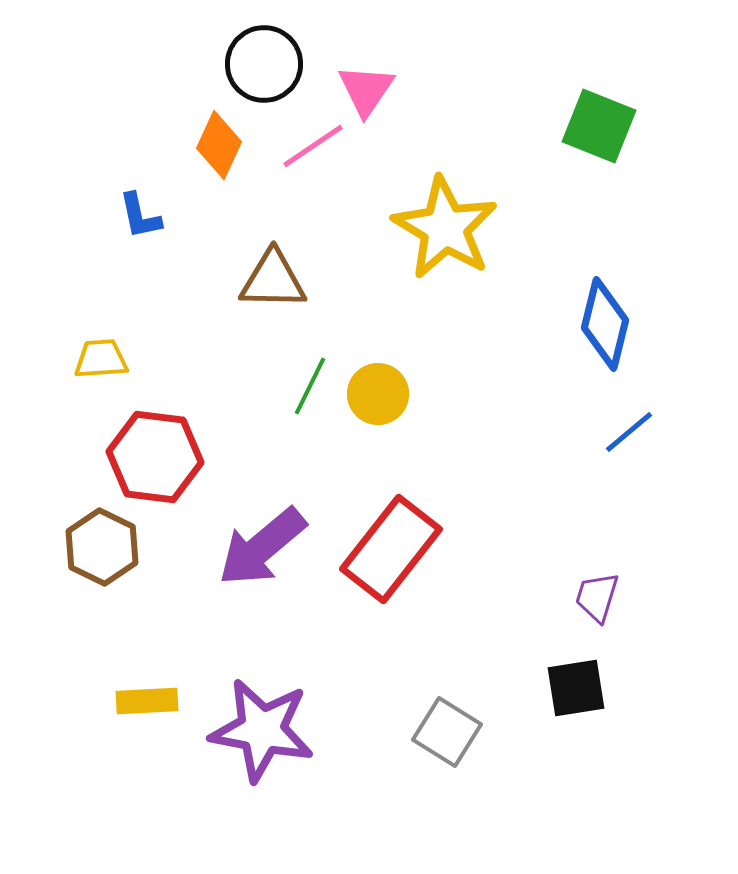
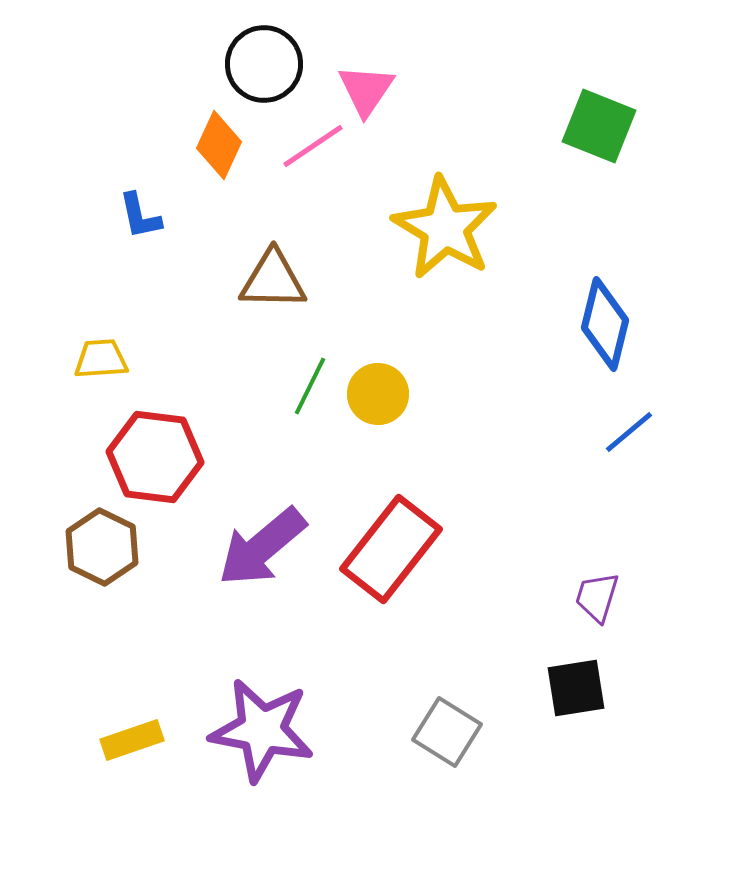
yellow rectangle: moved 15 px left, 39 px down; rotated 16 degrees counterclockwise
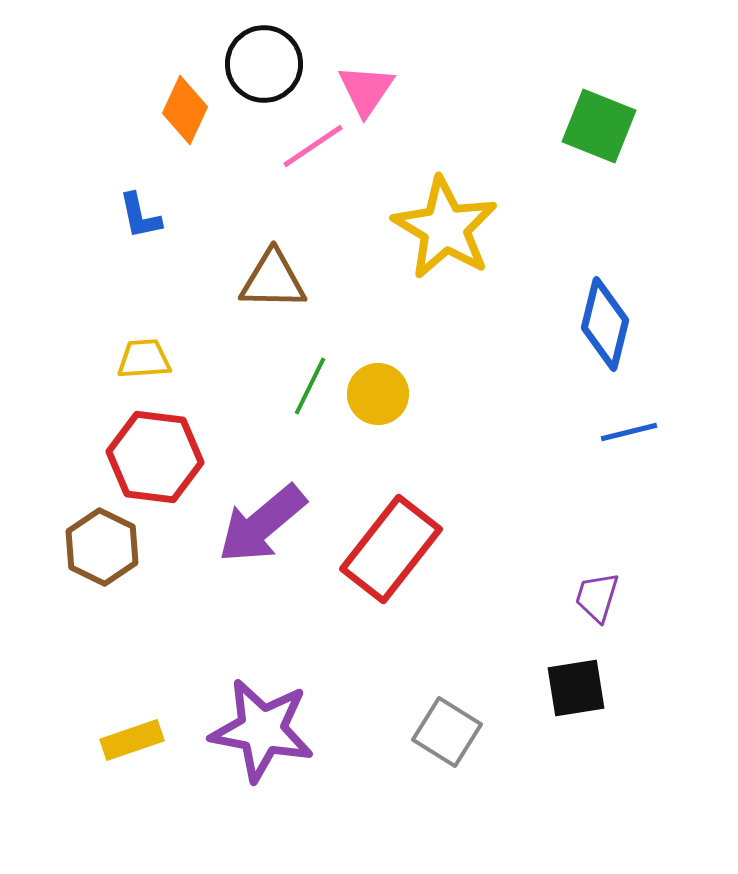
orange diamond: moved 34 px left, 35 px up
yellow trapezoid: moved 43 px right
blue line: rotated 26 degrees clockwise
purple arrow: moved 23 px up
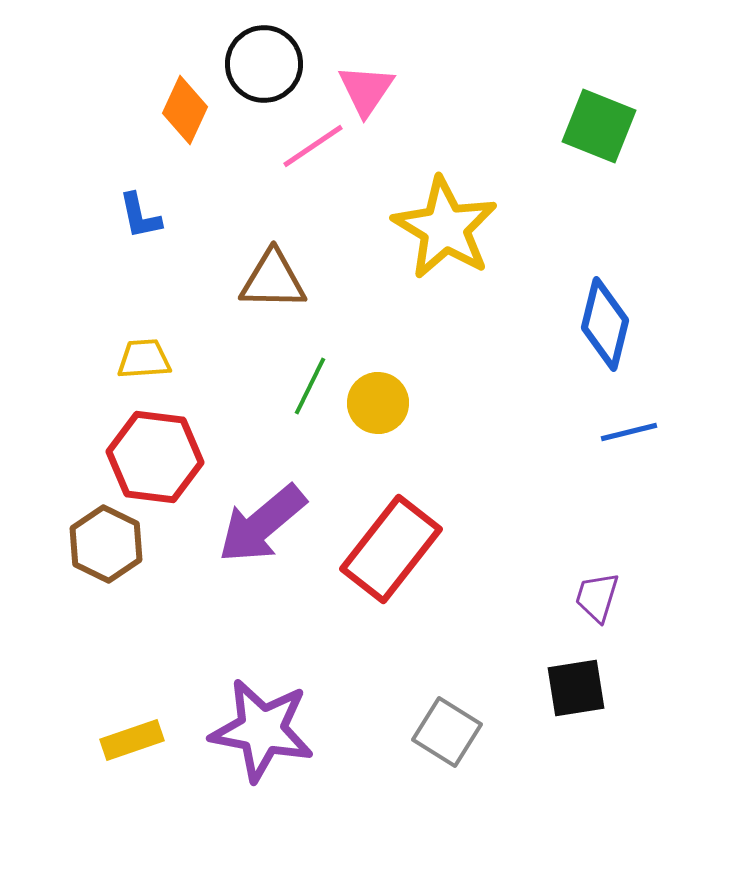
yellow circle: moved 9 px down
brown hexagon: moved 4 px right, 3 px up
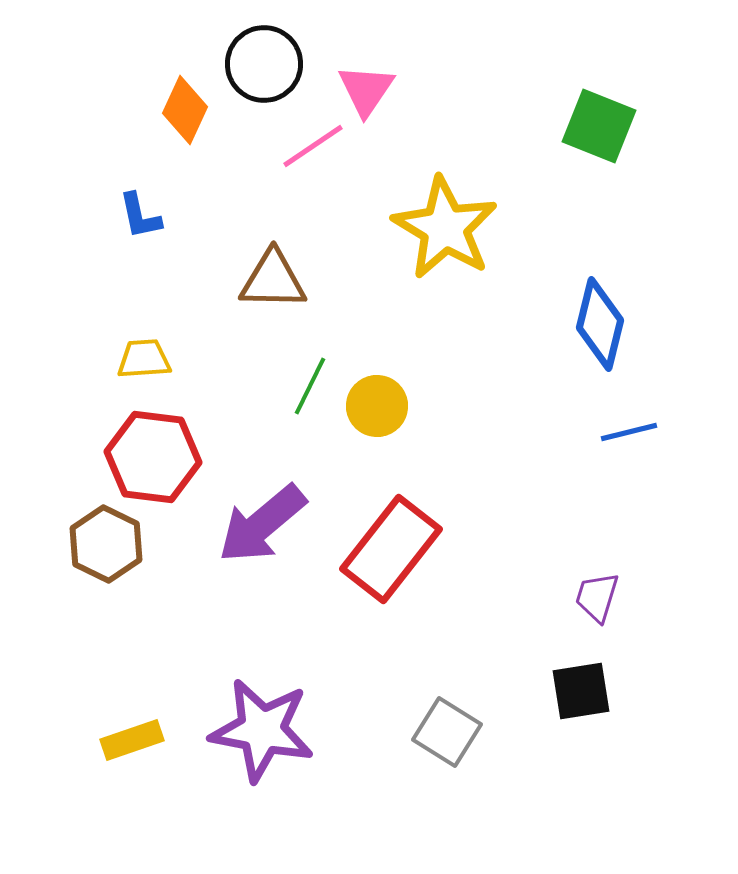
blue diamond: moved 5 px left
yellow circle: moved 1 px left, 3 px down
red hexagon: moved 2 px left
black square: moved 5 px right, 3 px down
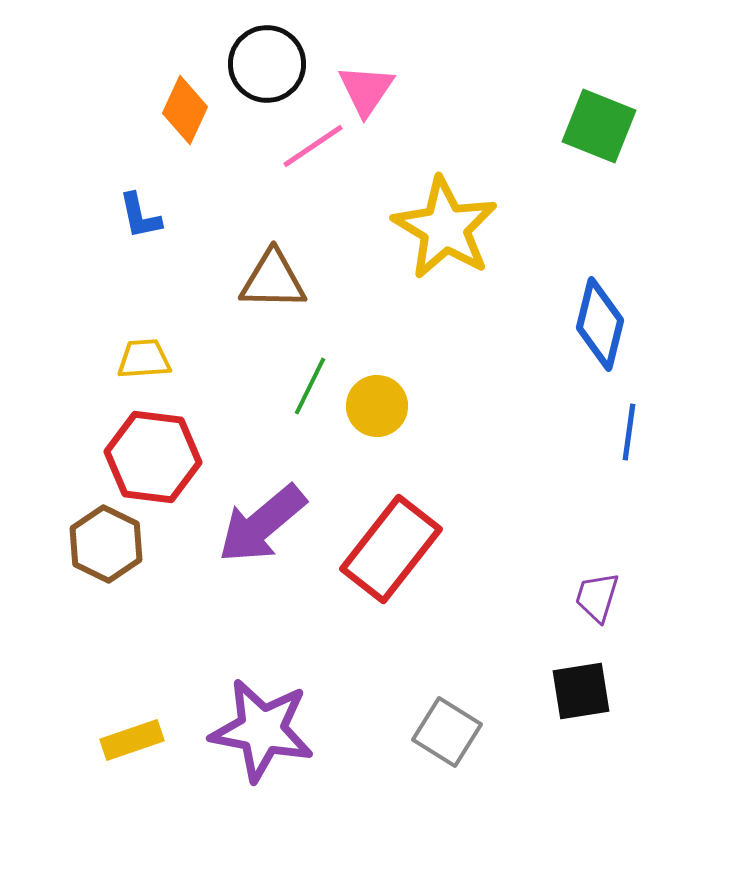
black circle: moved 3 px right
blue line: rotated 68 degrees counterclockwise
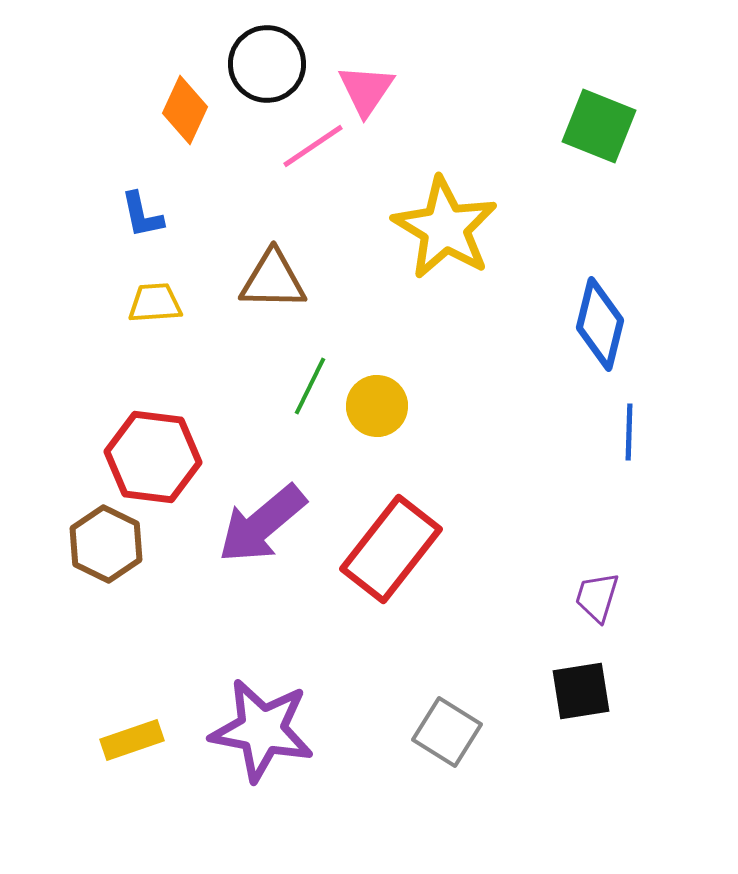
blue L-shape: moved 2 px right, 1 px up
yellow trapezoid: moved 11 px right, 56 px up
blue line: rotated 6 degrees counterclockwise
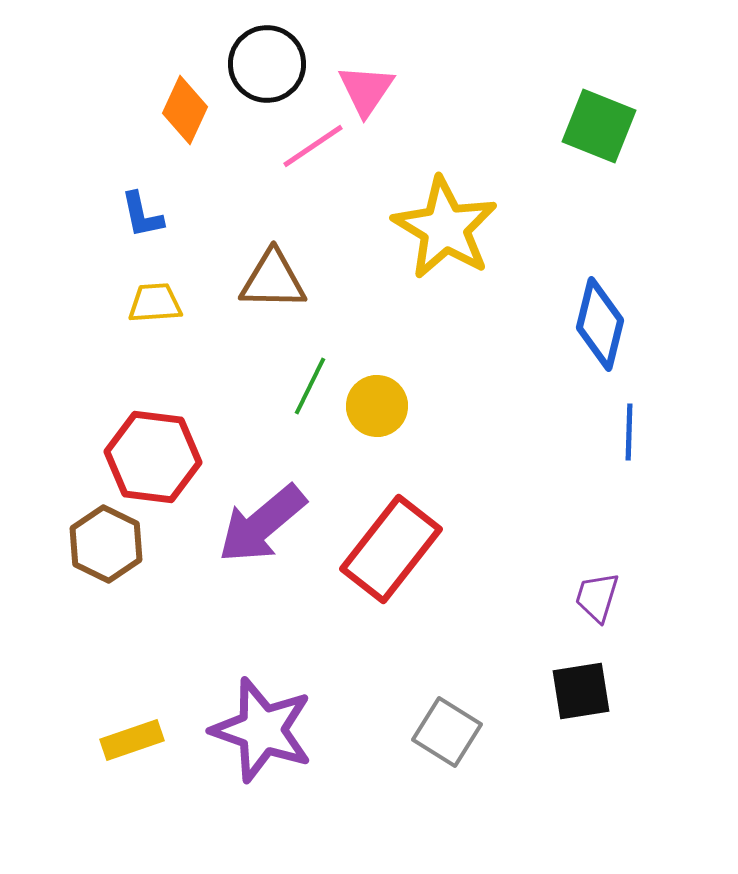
purple star: rotated 8 degrees clockwise
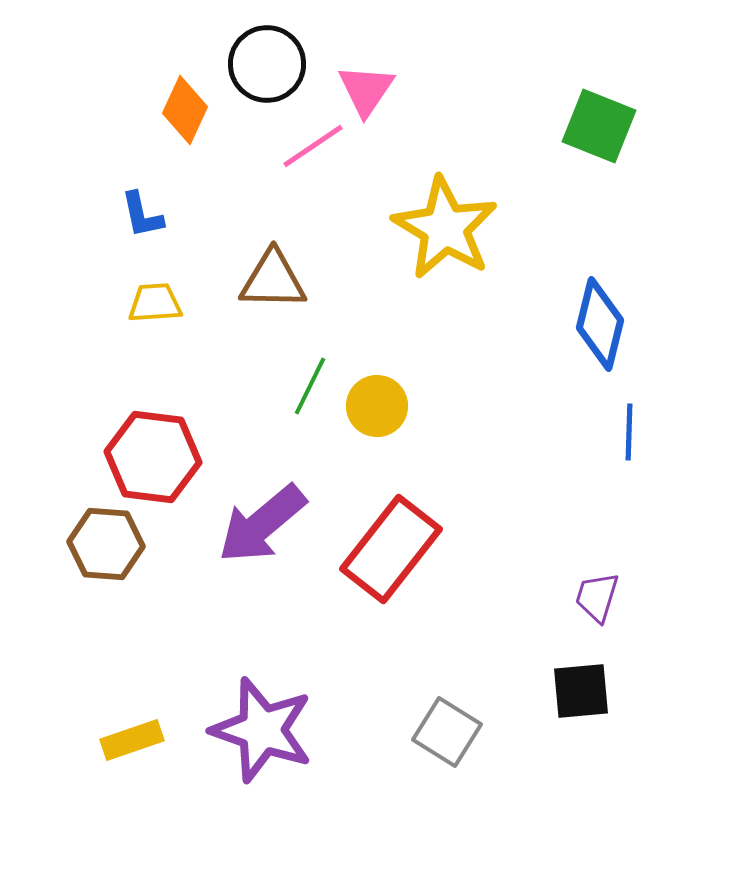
brown hexagon: rotated 22 degrees counterclockwise
black square: rotated 4 degrees clockwise
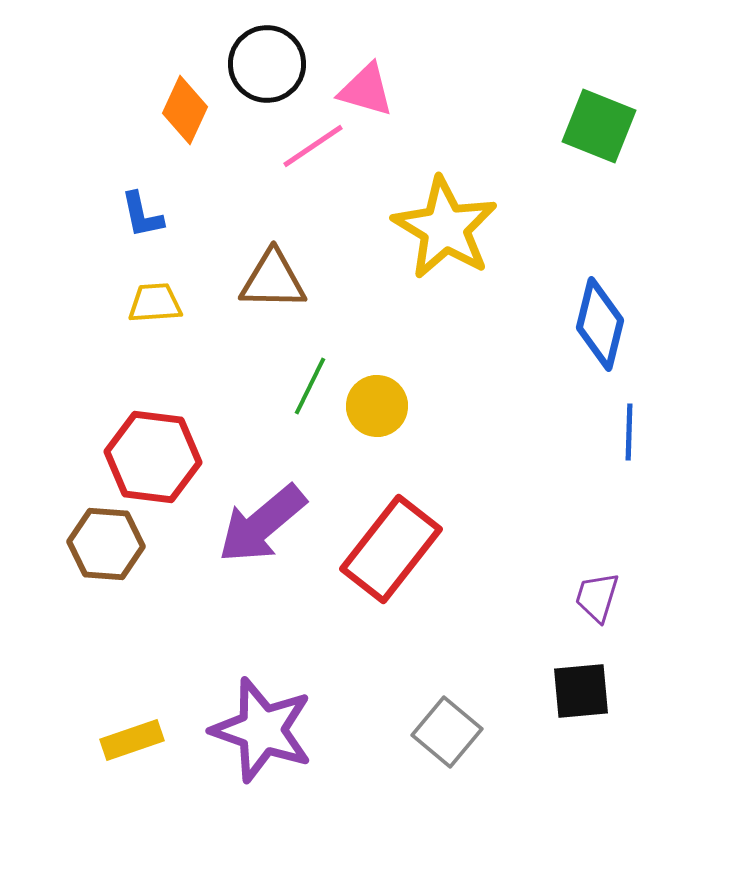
pink triangle: rotated 48 degrees counterclockwise
gray square: rotated 8 degrees clockwise
